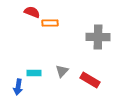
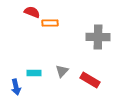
blue arrow: moved 2 px left; rotated 21 degrees counterclockwise
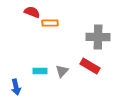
cyan rectangle: moved 6 px right, 2 px up
red rectangle: moved 14 px up
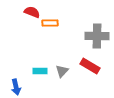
gray cross: moved 1 px left, 1 px up
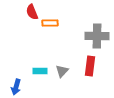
red semicircle: rotated 133 degrees counterclockwise
red rectangle: rotated 66 degrees clockwise
blue arrow: rotated 28 degrees clockwise
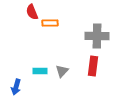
red rectangle: moved 3 px right
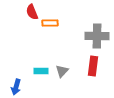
cyan rectangle: moved 1 px right
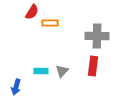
red semicircle: rotated 126 degrees counterclockwise
